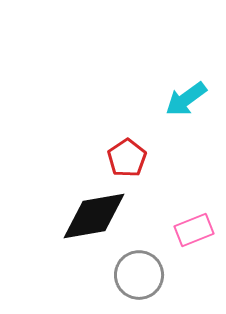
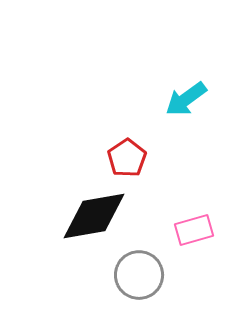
pink rectangle: rotated 6 degrees clockwise
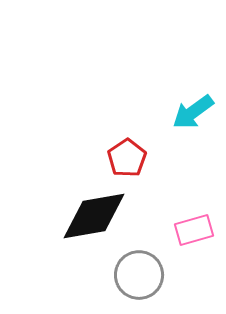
cyan arrow: moved 7 px right, 13 px down
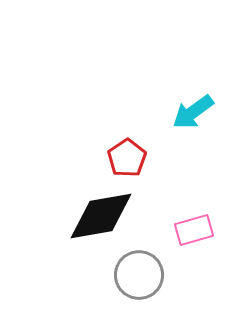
black diamond: moved 7 px right
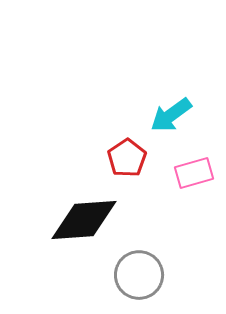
cyan arrow: moved 22 px left, 3 px down
black diamond: moved 17 px left, 4 px down; rotated 6 degrees clockwise
pink rectangle: moved 57 px up
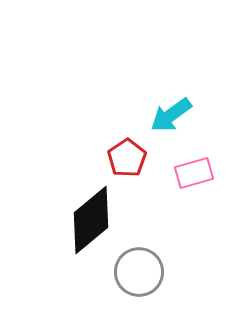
black diamond: moved 7 px right; rotated 36 degrees counterclockwise
gray circle: moved 3 px up
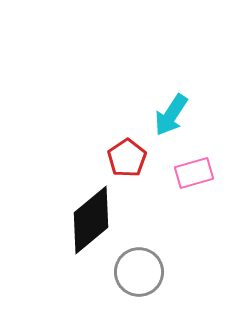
cyan arrow: rotated 21 degrees counterclockwise
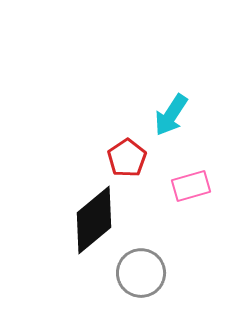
pink rectangle: moved 3 px left, 13 px down
black diamond: moved 3 px right
gray circle: moved 2 px right, 1 px down
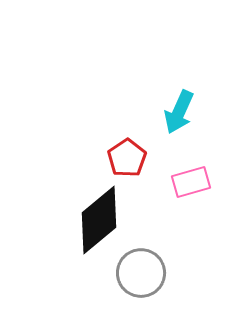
cyan arrow: moved 8 px right, 3 px up; rotated 9 degrees counterclockwise
pink rectangle: moved 4 px up
black diamond: moved 5 px right
